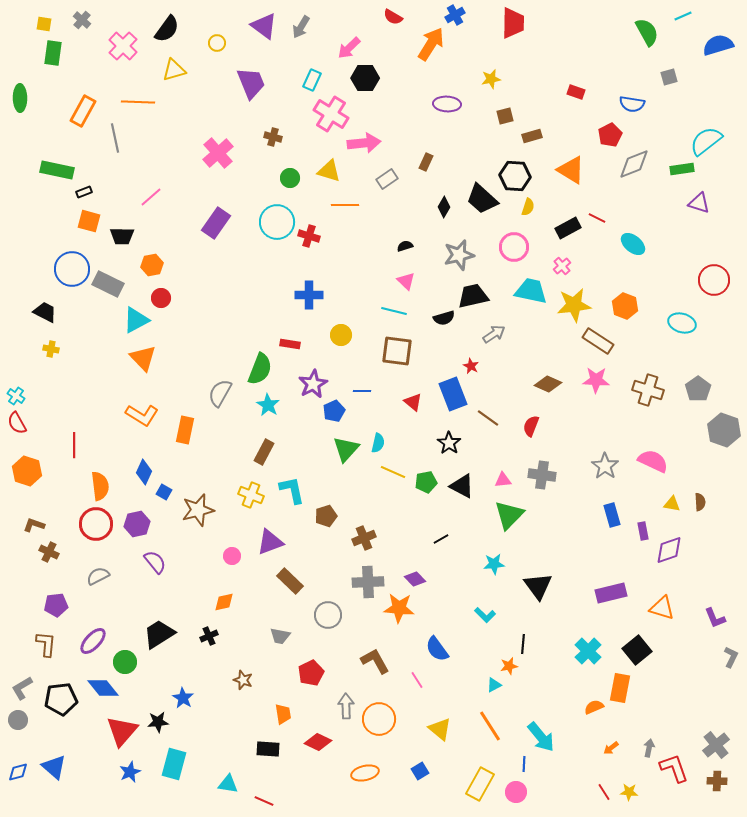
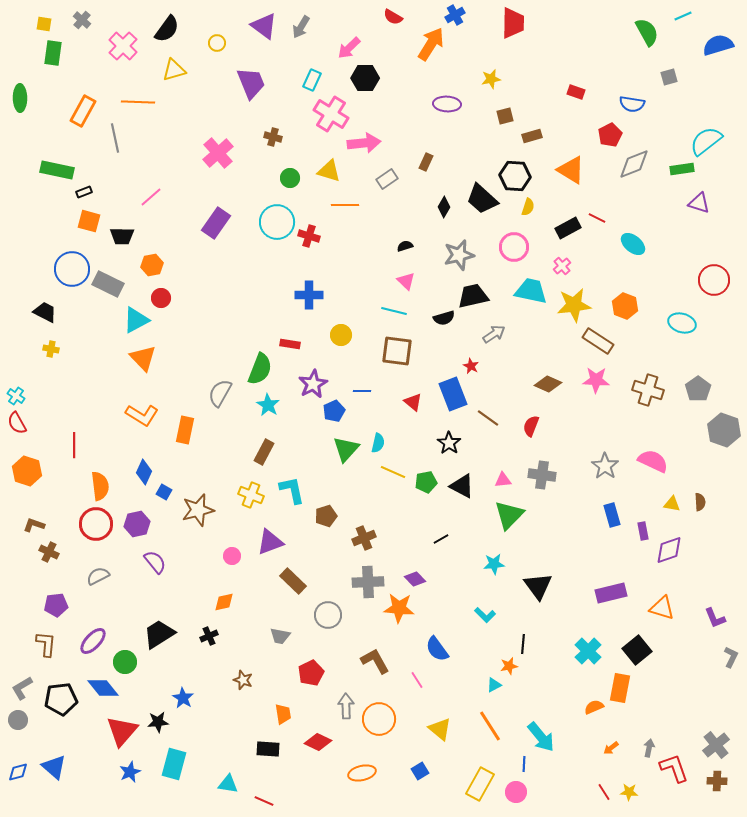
brown rectangle at (290, 581): moved 3 px right
orange ellipse at (365, 773): moved 3 px left
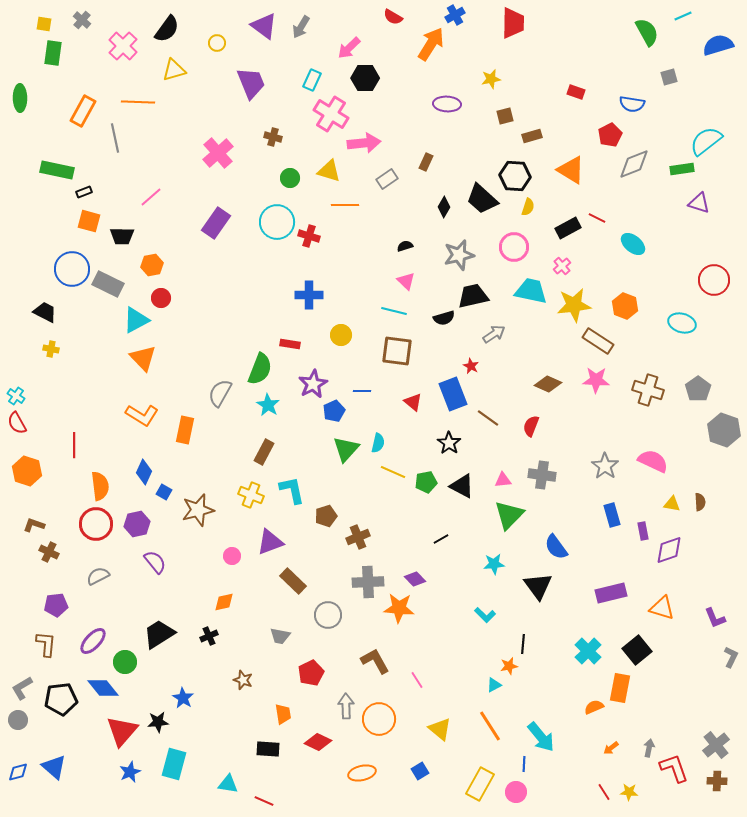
brown cross at (364, 538): moved 6 px left, 1 px up
blue semicircle at (437, 649): moved 119 px right, 102 px up
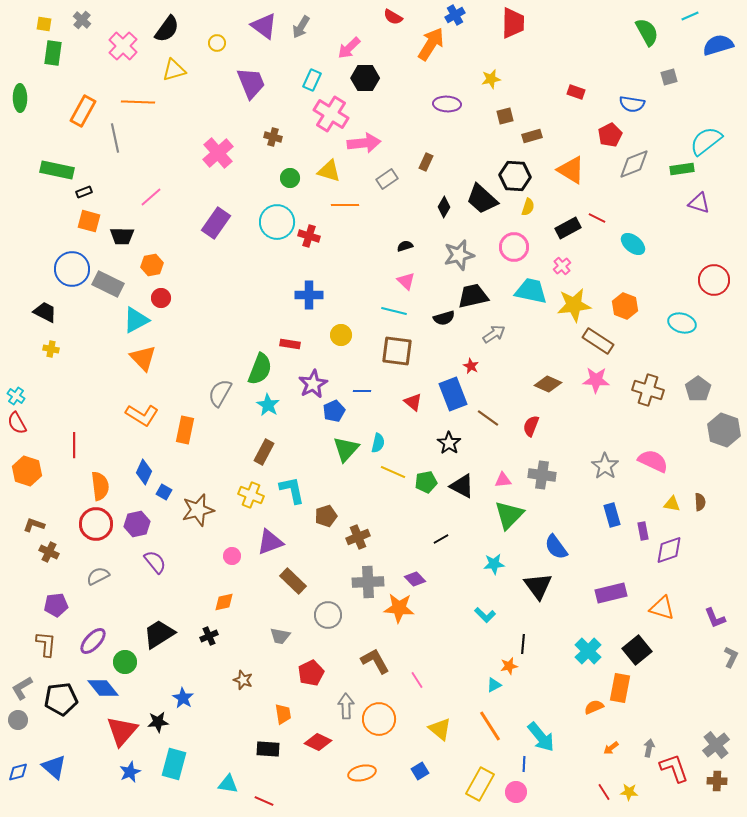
cyan line at (683, 16): moved 7 px right
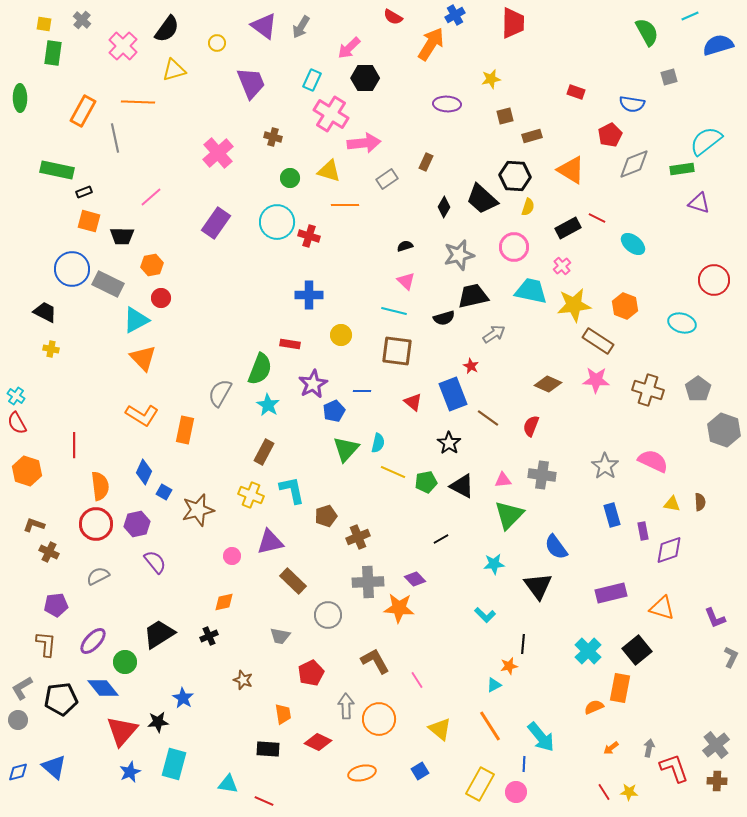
purple triangle at (270, 542): rotated 8 degrees clockwise
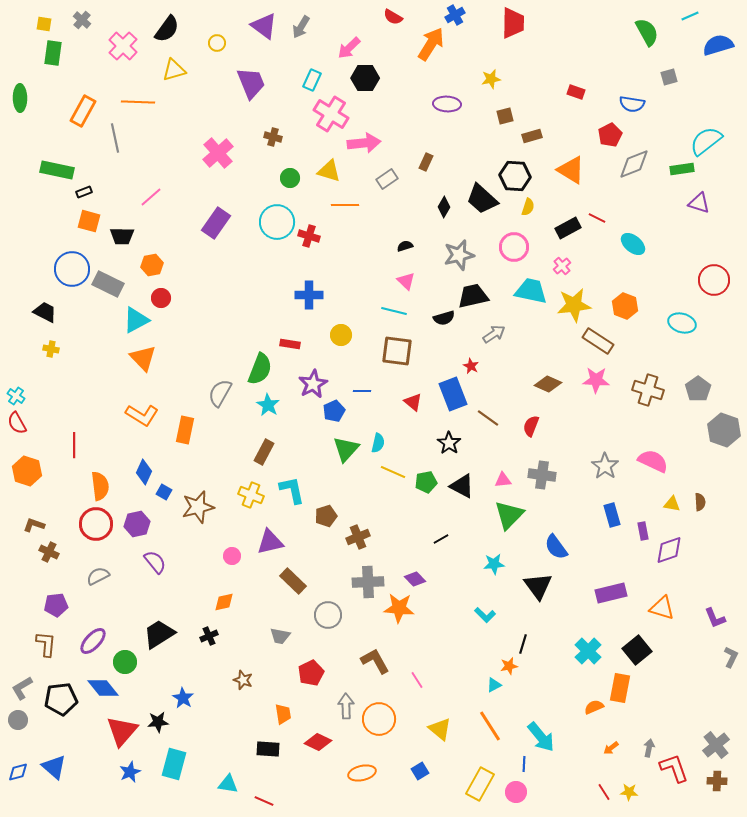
brown star at (198, 510): moved 3 px up
black line at (523, 644): rotated 12 degrees clockwise
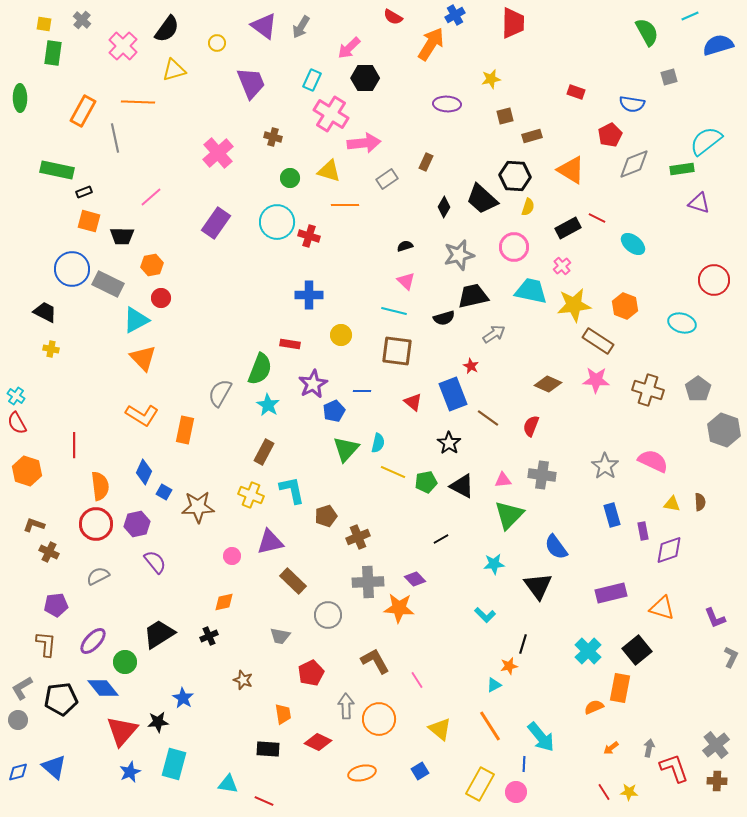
brown star at (198, 507): rotated 12 degrees clockwise
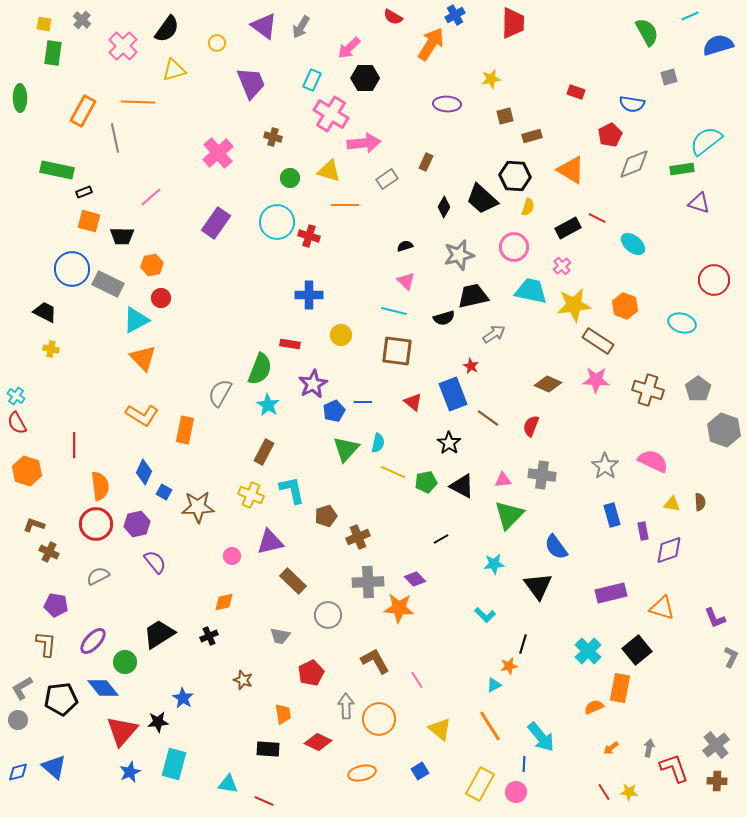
blue line at (362, 391): moved 1 px right, 11 px down
purple pentagon at (56, 605): rotated 15 degrees clockwise
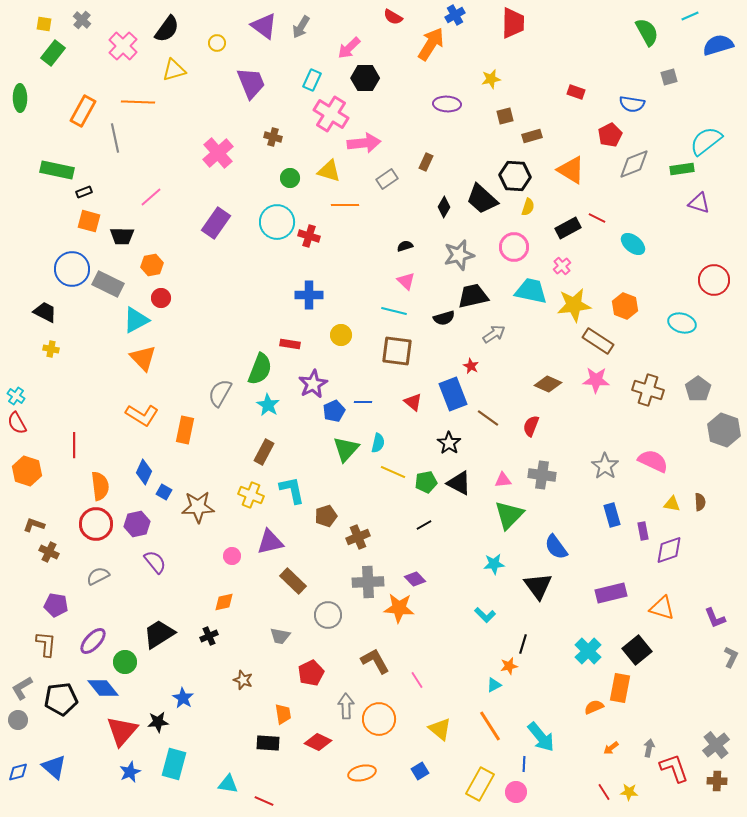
green rectangle at (53, 53): rotated 30 degrees clockwise
black triangle at (462, 486): moved 3 px left, 3 px up
black line at (441, 539): moved 17 px left, 14 px up
black rectangle at (268, 749): moved 6 px up
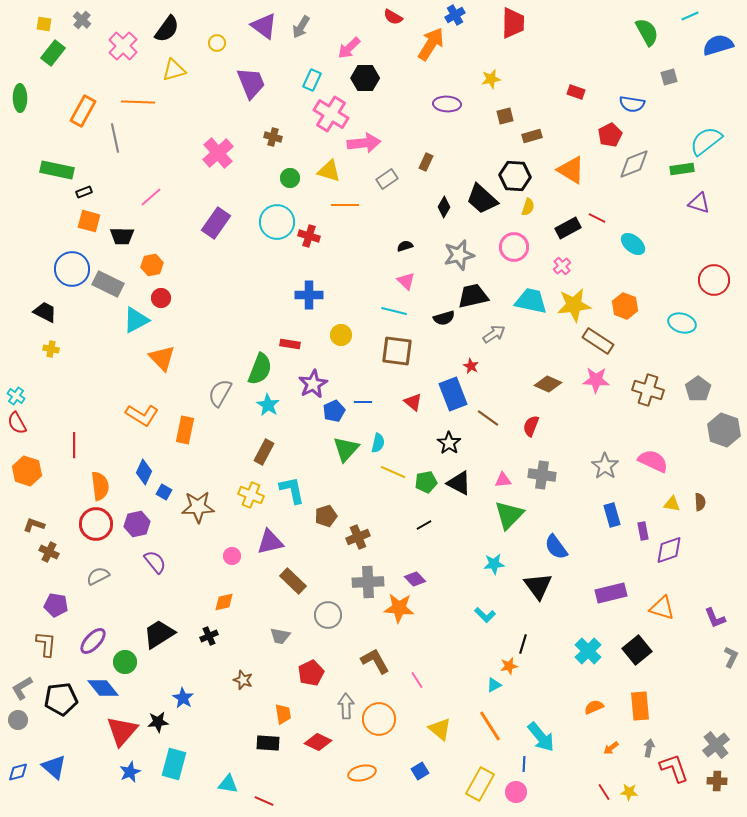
cyan trapezoid at (531, 291): moved 10 px down
orange triangle at (143, 358): moved 19 px right
orange rectangle at (620, 688): moved 20 px right, 18 px down; rotated 16 degrees counterclockwise
